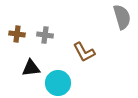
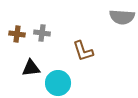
gray semicircle: rotated 110 degrees clockwise
gray cross: moved 3 px left, 2 px up
brown L-shape: moved 1 px left, 1 px up; rotated 10 degrees clockwise
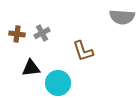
gray cross: rotated 35 degrees counterclockwise
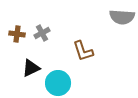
black triangle: rotated 18 degrees counterclockwise
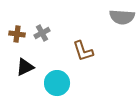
black triangle: moved 6 px left, 1 px up
cyan circle: moved 1 px left
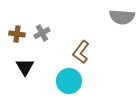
brown L-shape: moved 2 px left, 1 px down; rotated 55 degrees clockwise
black triangle: rotated 36 degrees counterclockwise
cyan circle: moved 12 px right, 2 px up
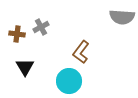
gray cross: moved 1 px left, 6 px up
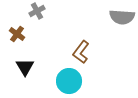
gray cross: moved 4 px left, 16 px up
brown cross: rotated 28 degrees clockwise
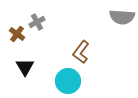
gray cross: moved 11 px down
cyan circle: moved 1 px left
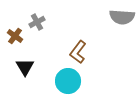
brown cross: moved 2 px left, 2 px down
brown L-shape: moved 3 px left
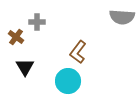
gray cross: rotated 28 degrees clockwise
brown cross: moved 1 px right, 1 px down
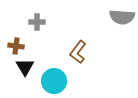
brown cross: moved 9 px down; rotated 28 degrees counterclockwise
cyan circle: moved 14 px left
